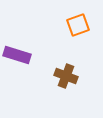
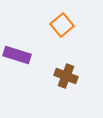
orange square: moved 16 px left; rotated 20 degrees counterclockwise
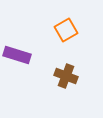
orange square: moved 4 px right, 5 px down; rotated 10 degrees clockwise
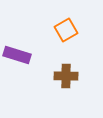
brown cross: rotated 20 degrees counterclockwise
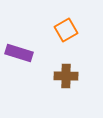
purple rectangle: moved 2 px right, 2 px up
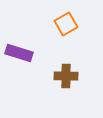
orange square: moved 6 px up
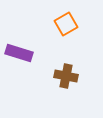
brown cross: rotated 10 degrees clockwise
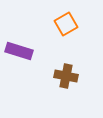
purple rectangle: moved 2 px up
